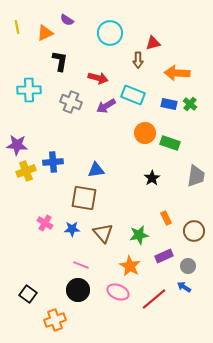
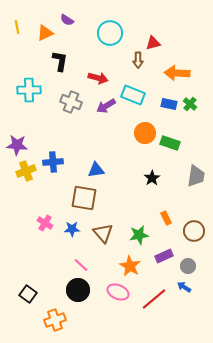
pink line: rotated 21 degrees clockwise
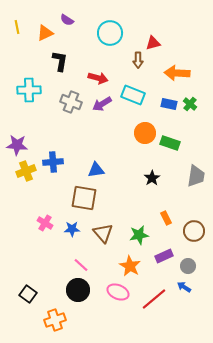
purple arrow: moved 4 px left, 2 px up
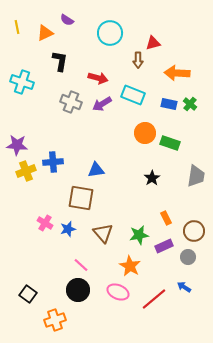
cyan cross: moved 7 px left, 8 px up; rotated 20 degrees clockwise
brown square: moved 3 px left
blue star: moved 4 px left; rotated 14 degrees counterclockwise
purple rectangle: moved 10 px up
gray circle: moved 9 px up
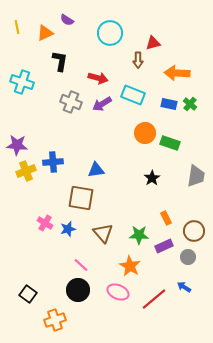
green star: rotated 12 degrees clockwise
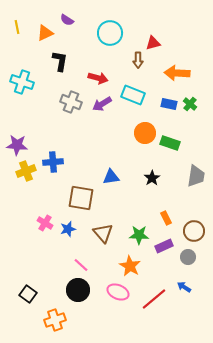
blue triangle: moved 15 px right, 7 px down
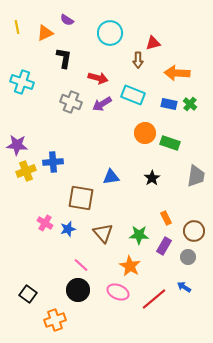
black L-shape: moved 4 px right, 3 px up
purple rectangle: rotated 36 degrees counterclockwise
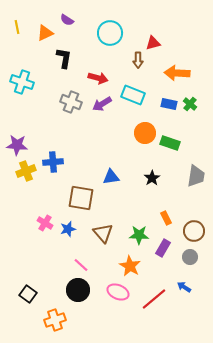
purple rectangle: moved 1 px left, 2 px down
gray circle: moved 2 px right
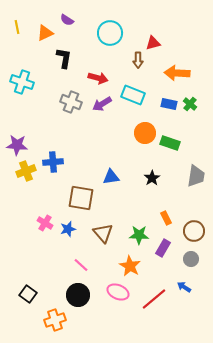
gray circle: moved 1 px right, 2 px down
black circle: moved 5 px down
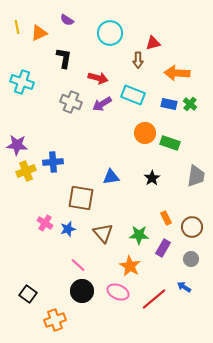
orange triangle: moved 6 px left
brown circle: moved 2 px left, 4 px up
pink line: moved 3 px left
black circle: moved 4 px right, 4 px up
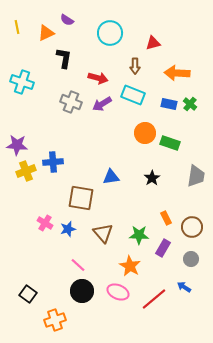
orange triangle: moved 7 px right
brown arrow: moved 3 px left, 6 px down
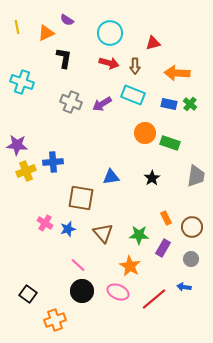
red arrow: moved 11 px right, 15 px up
blue arrow: rotated 24 degrees counterclockwise
